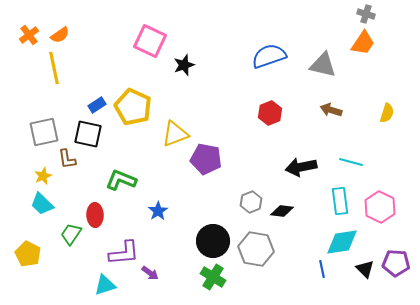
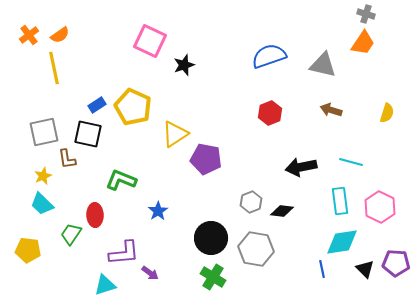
yellow triangle at (175, 134): rotated 12 degrees counterclockwise
black circle at (213, 241): moved 2 px left, 3 px up
yellow pentagon at (28, 254): moved 4 px up; rotated 20 degrees counterclockwise
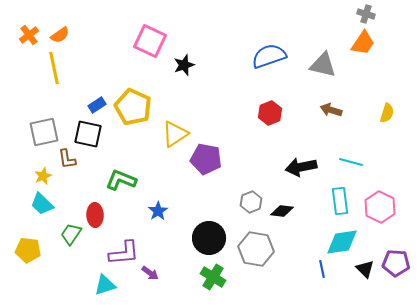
black circle at (211, 238): moved 2 px left
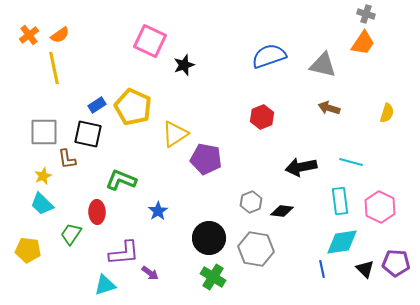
brown arrow at (331, 110): moved 2 px left, 2 px up
red hexagon at (270, 113): moved 8 px left, 4 px down
gray square at (44, 132): rotated 12 degrees clockwise
red ellipse at (95, 215): moved 2 px right, 3 px up
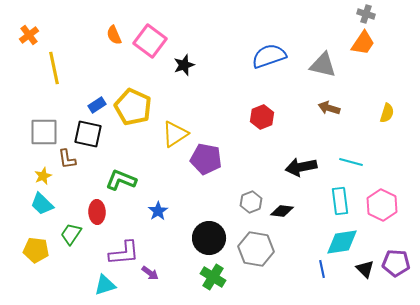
orange semicircle at (60, 35): moved 54 px right; rotated 102 degrees clockwise
pink square at (150, 41): rotated 12 degrees clockwise
pink hexagon at (380, 207): moved 2 px right, 2 px up
yellow pentagon at (28, 250): moved 8 px right
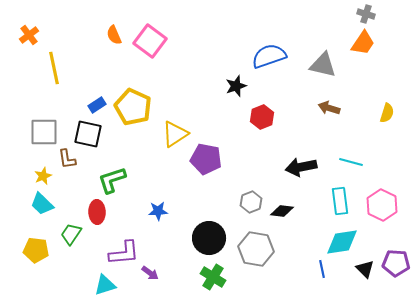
black star at (184, 65): moved 52 px right, 21 px down
green L-shape at (121, 180): moved 9 px left; rotated 40 degrees counterclockwise
blue star at (158, 211): rotated 30 degrees clockwise
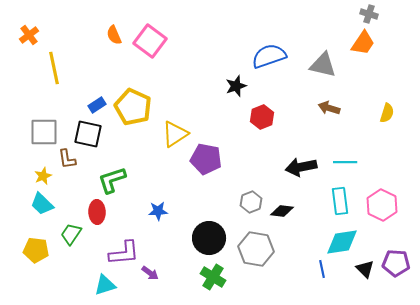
gray cross at (366, 14): moved 3 px right
cyan line at (351, 162): moved 6 px left; rotated 15 degrees counterclockwise
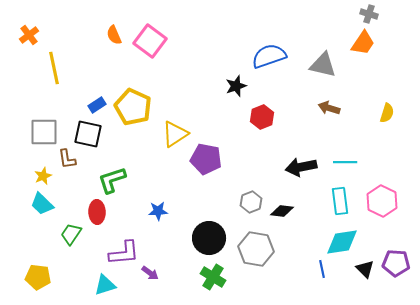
pink hexagon at (382, 205): moved 4 px up
yellow pentagon at (36, 250): moved 2 px right, 27 px down
